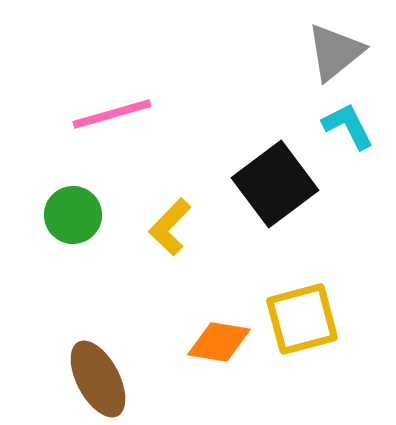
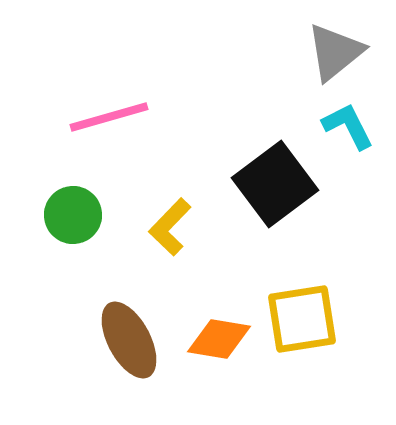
pink line: moved 3 px left, 3 px down
yellow square: rotated 6 degrees clockwise
orange diamond: moved 3 px up
brown ellipse: moved 31 px right, 39 px up
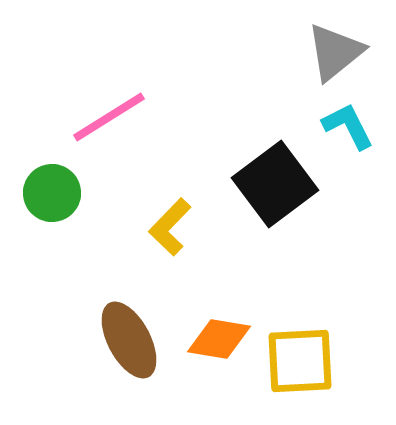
pink line: rotated 16 degrees counterclockwise
green circle: moved 21 px left, 22 px up
yellow square: moved 2 px left, 42 px down; rotated 6 degrees clockwise
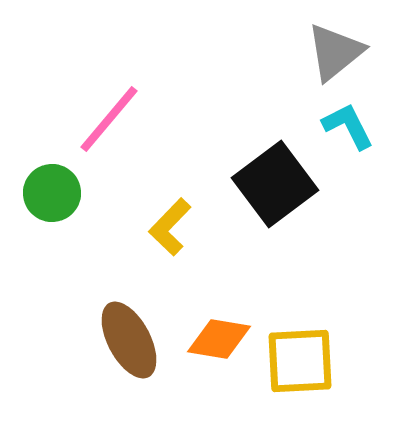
pink line: moved 2 px down; rotated 18 degrees counterclockwise
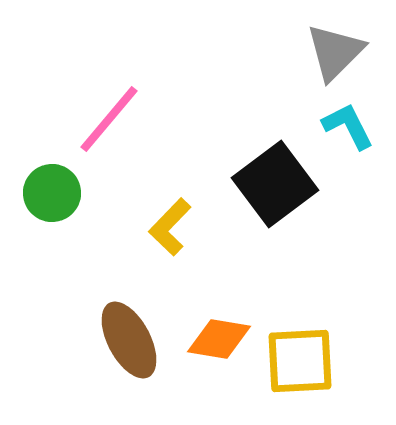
gray triangle: rotated 6 degrees counterclockwise
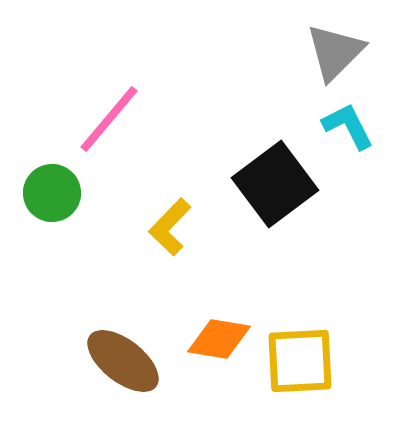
brown ellipse: moved 6 px left, 21 px down; rotated 24 degrees counterclockwise
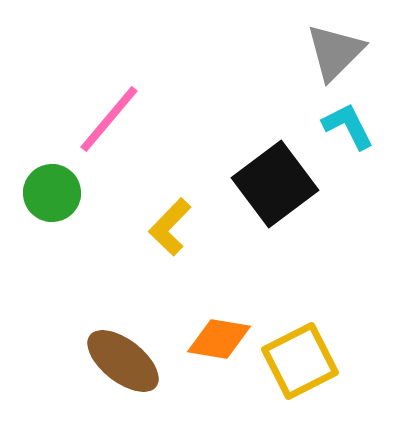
yellow square: rotated 24 degrees counterclockwise
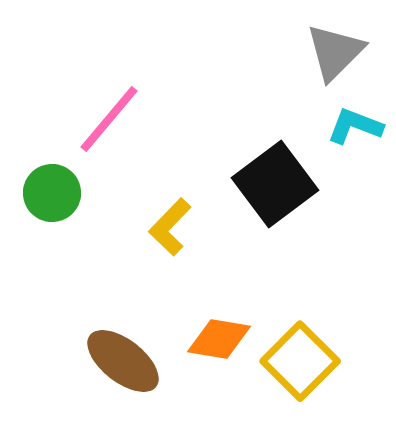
cyan L-shape: moved 7 px right; rotated 42 degrees counterclockwise
yellow square: rotated 18 degrees counterclockwise
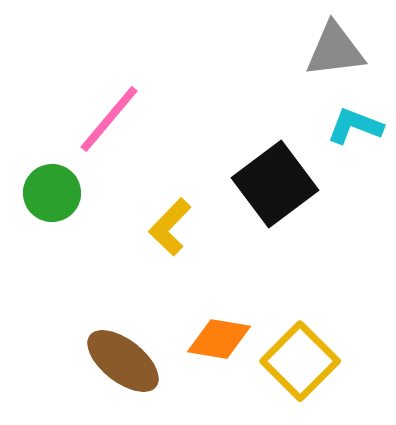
gray triangle: moved 2 px up; rotated 38 degrees clockwise
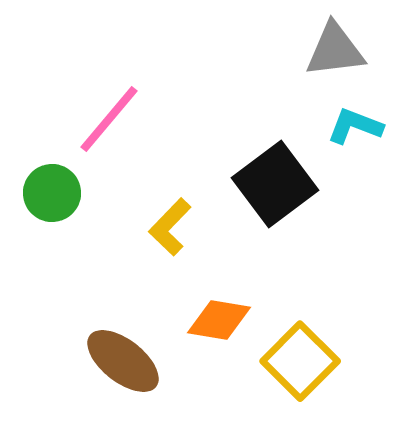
orange diamond: moved 19 px up
